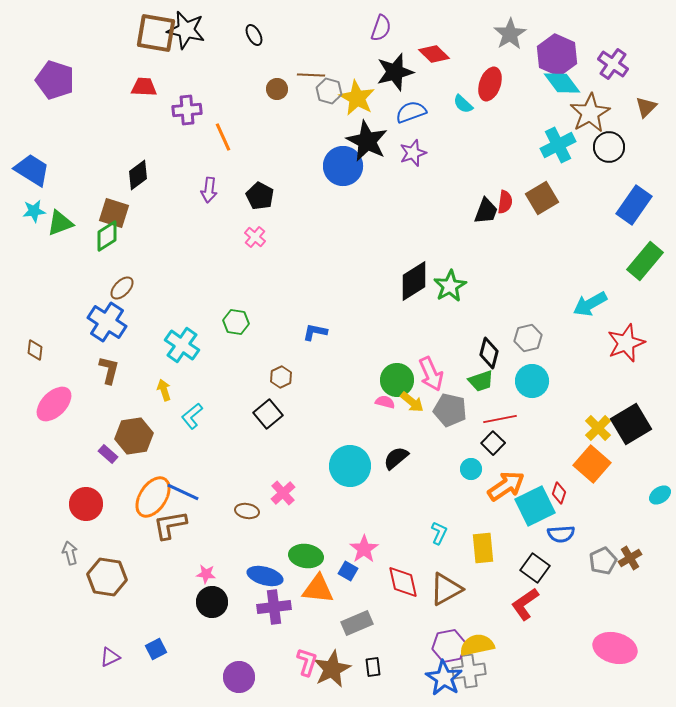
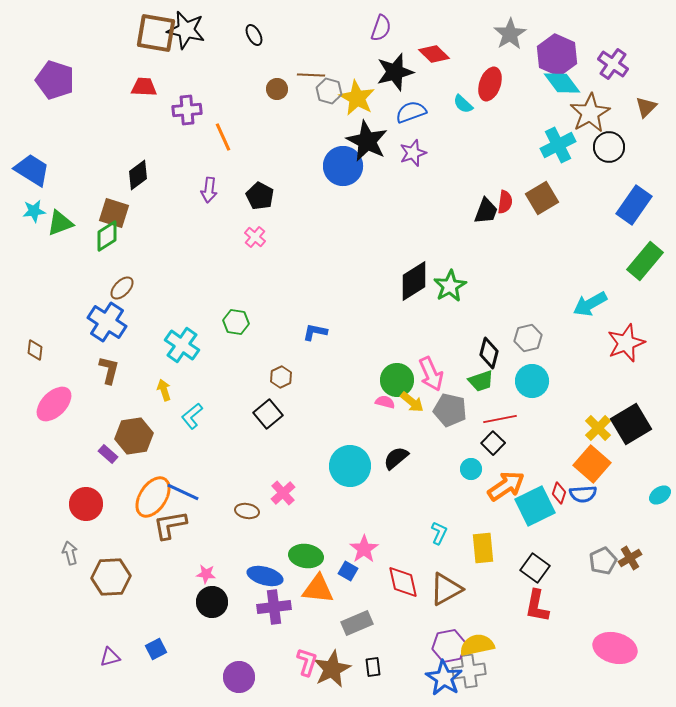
blue semicircle at (561, 534): moved 22 px right, 40 px up
brown hexagon at (107, 577): moved 4 px right; rotated 12 degrees counterclockwise
red L-shape at (525, 604): moved 12 px right, 2 px down; rotated 44 degrees counterclockwise
purple triangle at (110, 657): rotated 10 degrees clockwise
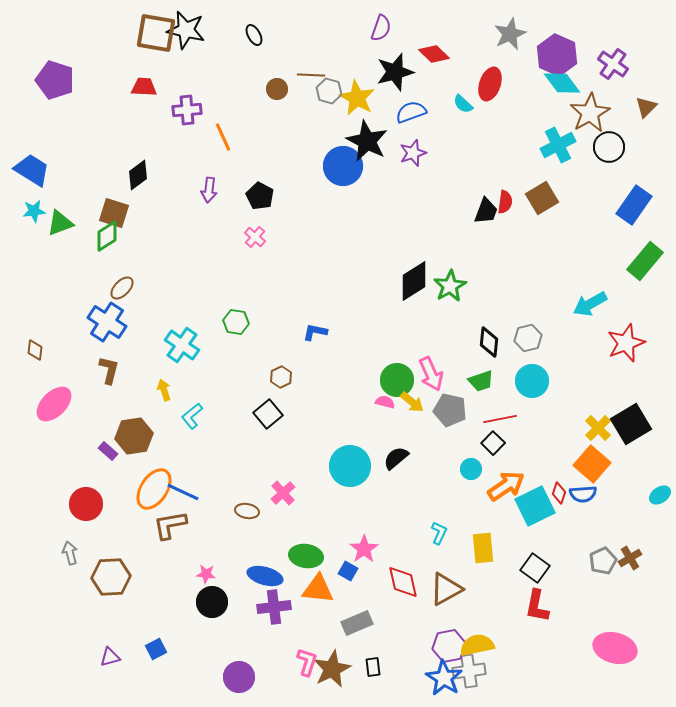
gray star at (510, 34): rotated 8 degrees clockwise
black diamond at (489, 353): moved 11 px up; rotated 8 degrees counterclockwise
purple rectangle at (108, 454): moved 3 px up
orange ellipse at (153, 497): moved 1 px right, 8 px up
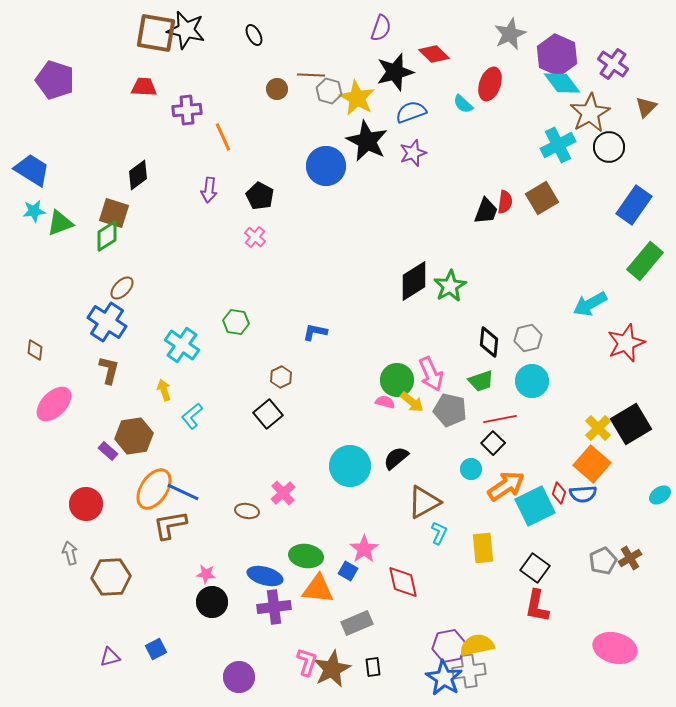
blue circle at (343, 166): moved 17 px left
brown triangle at (446, 589): moved 22 px left, 87 px up
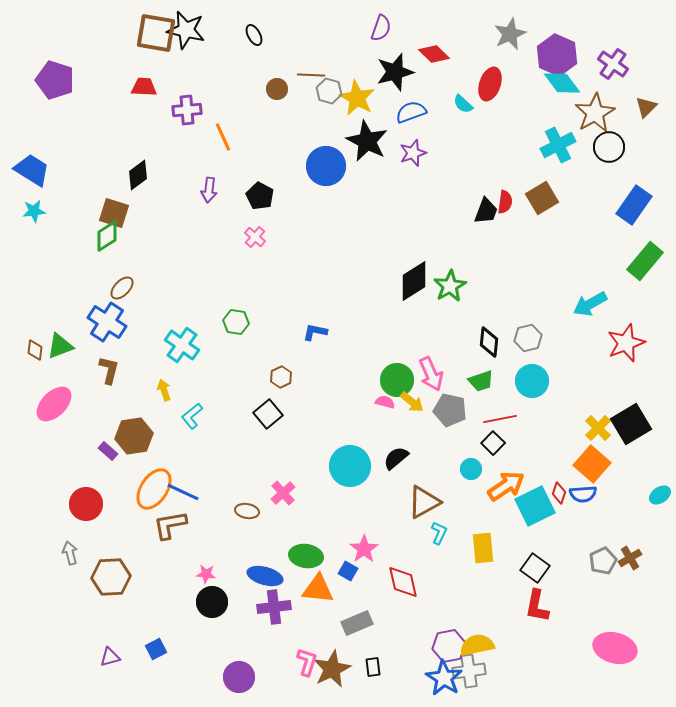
brown star at (590, 113): moved 5 px right
green triangle at (60, 223): moved 123 px down
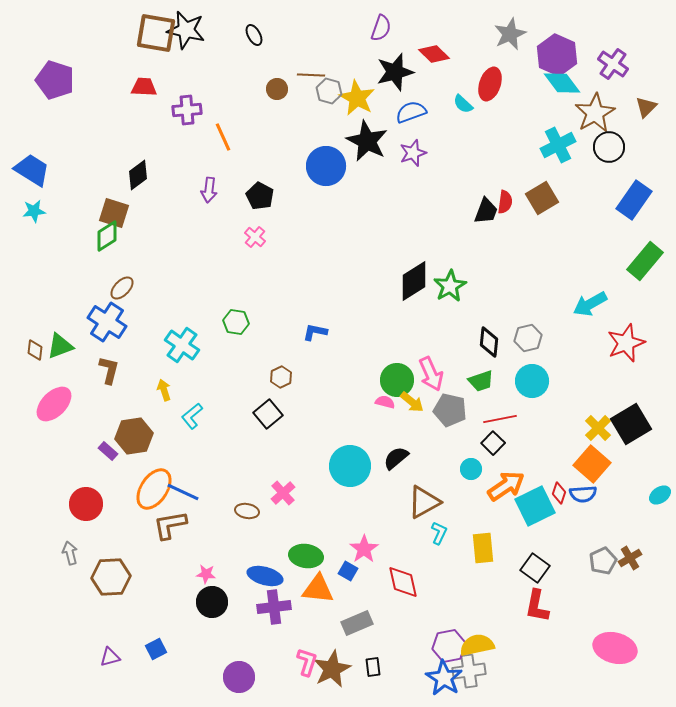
blue rectangle at (634, 205): moved 5 px up
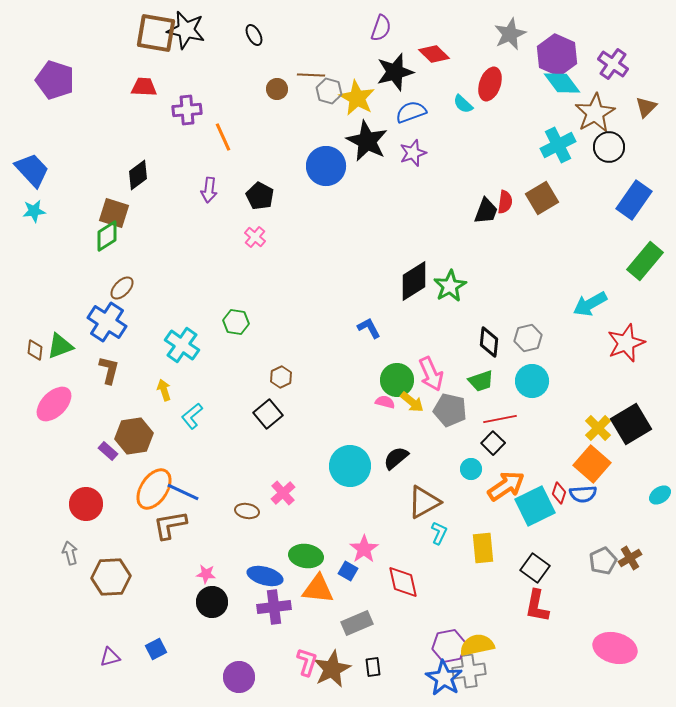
blue trapezoid at (32, 170): rotated 15 degrees clockwise
blue L-shape at (315, 332): moved 54 px right, 4 px up; rotated 50 degrees clockwise
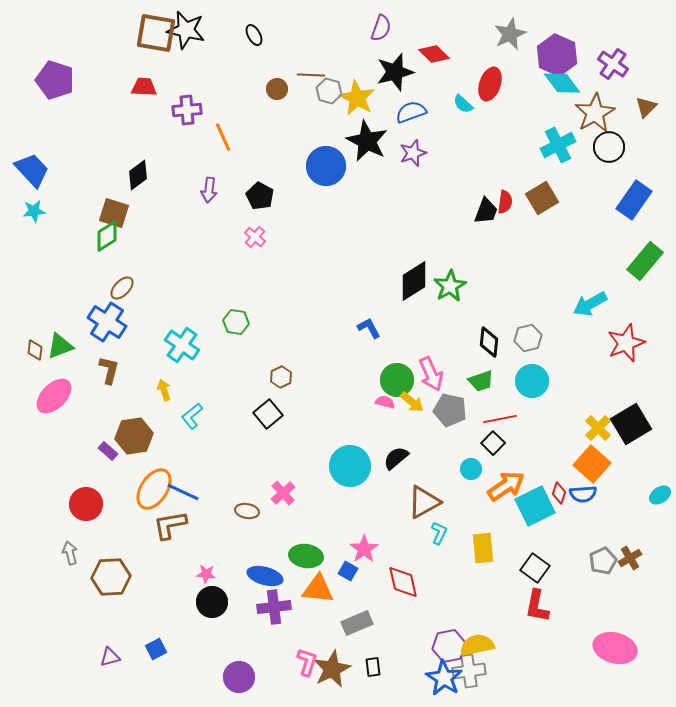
pink ellipse at (54, 404): moved 8 px up
